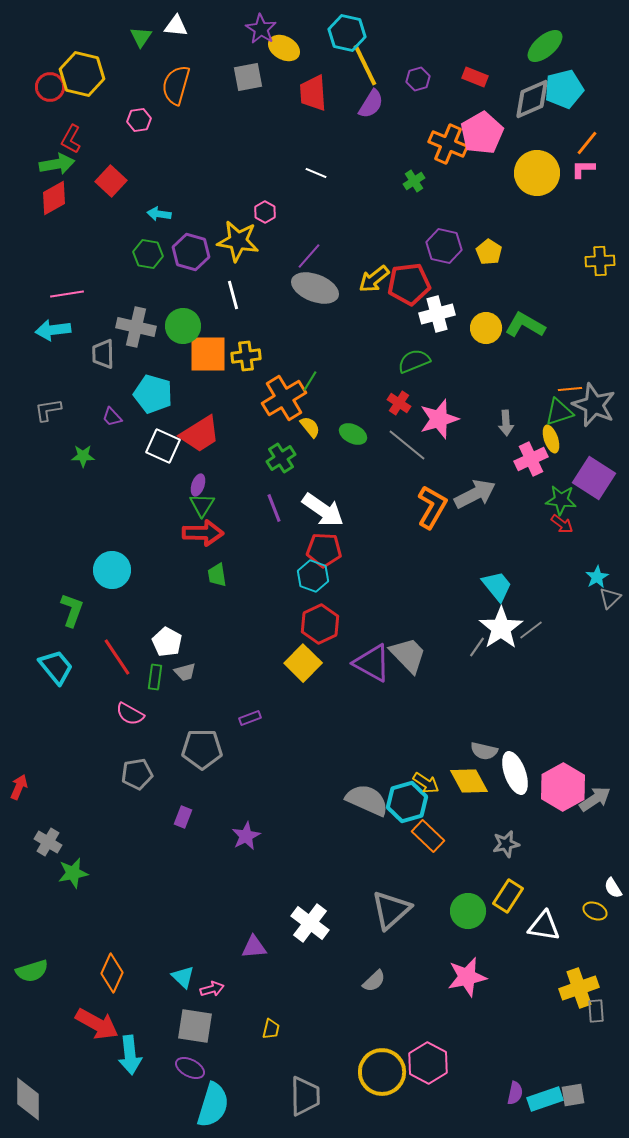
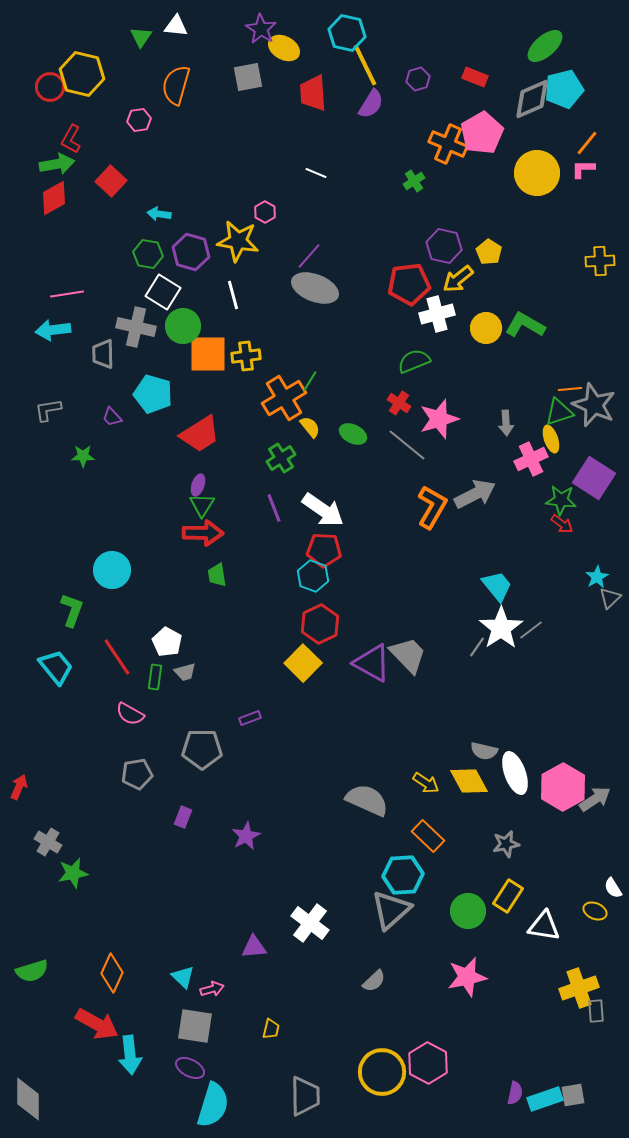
yellow arrow at (374, 279): moved 84 px right
white square at (163, 446): moved 154 px up; rotated 8 degrees clockwise
cyan hexagon at (407, 802): moved 4 px left, 73 px down; rotated 12 degrees clockwise
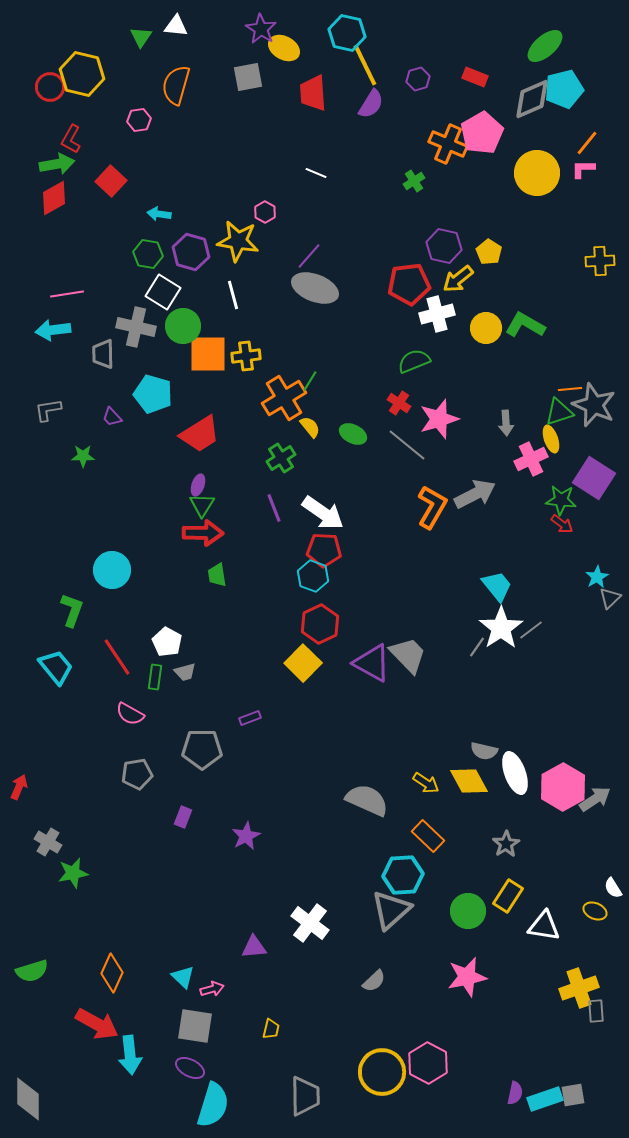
white arrow at (323, 510): moved 3 px down
gray star at (506, 844): rotated 20 degrees counterclockwise
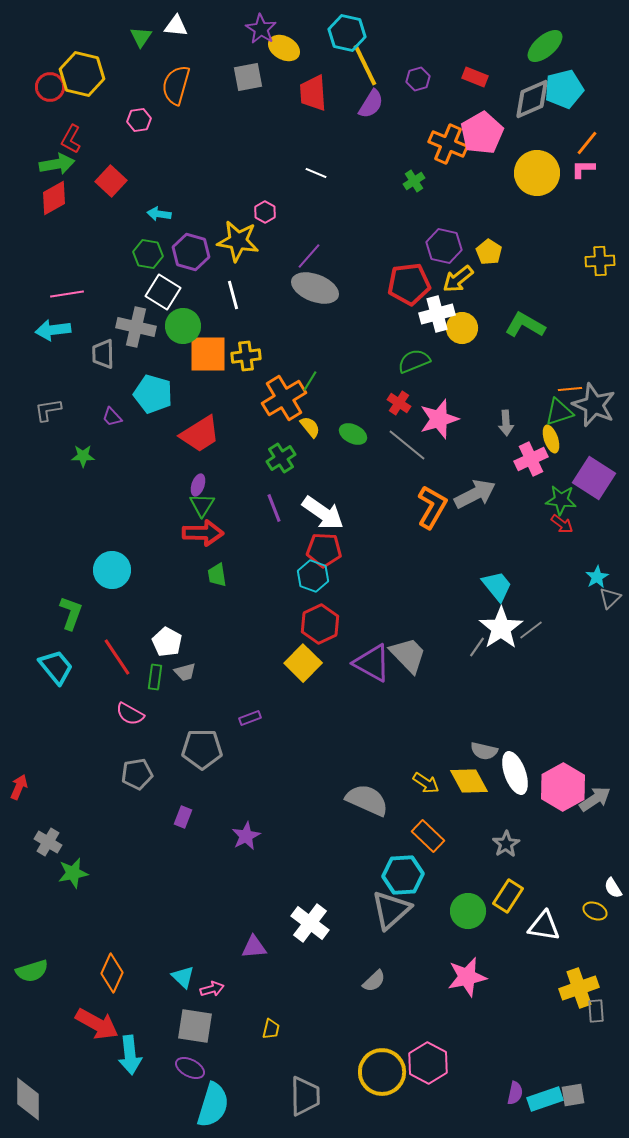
yellow circle at (486, 328): moved 24 px left
green L-shape at (72, 610): moved 1 px left, 3 px down
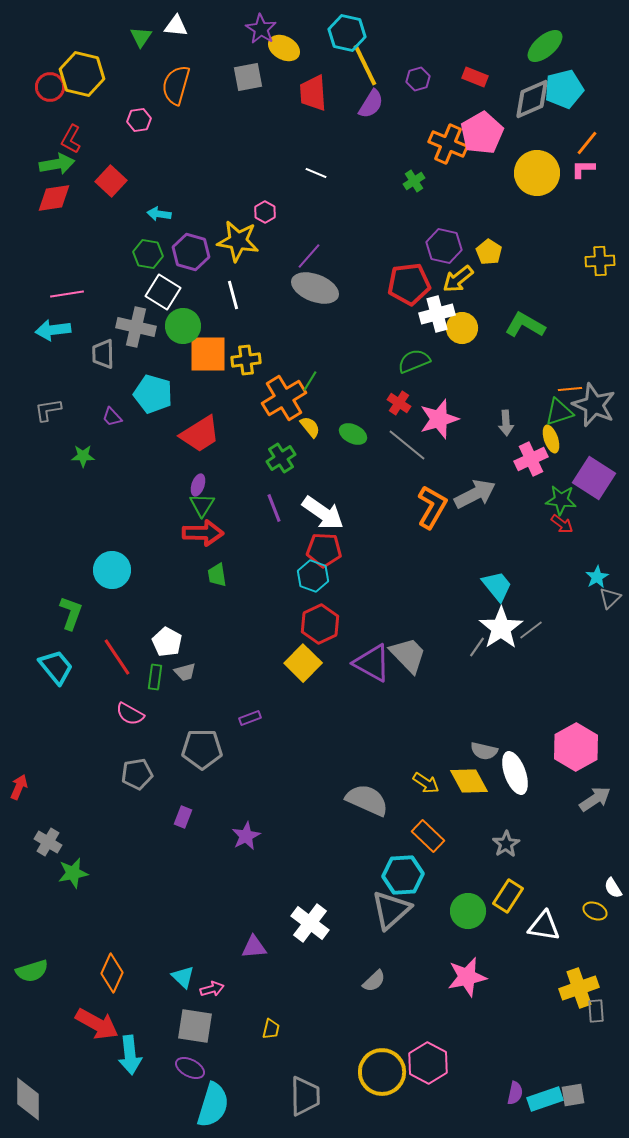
red diamond at (54, 198): rotated 21 degrees clockwise
yellow cross at (246, 356): moved 4 px down
pink hexagon at (563, 787): moved 13 px right, 40 px up
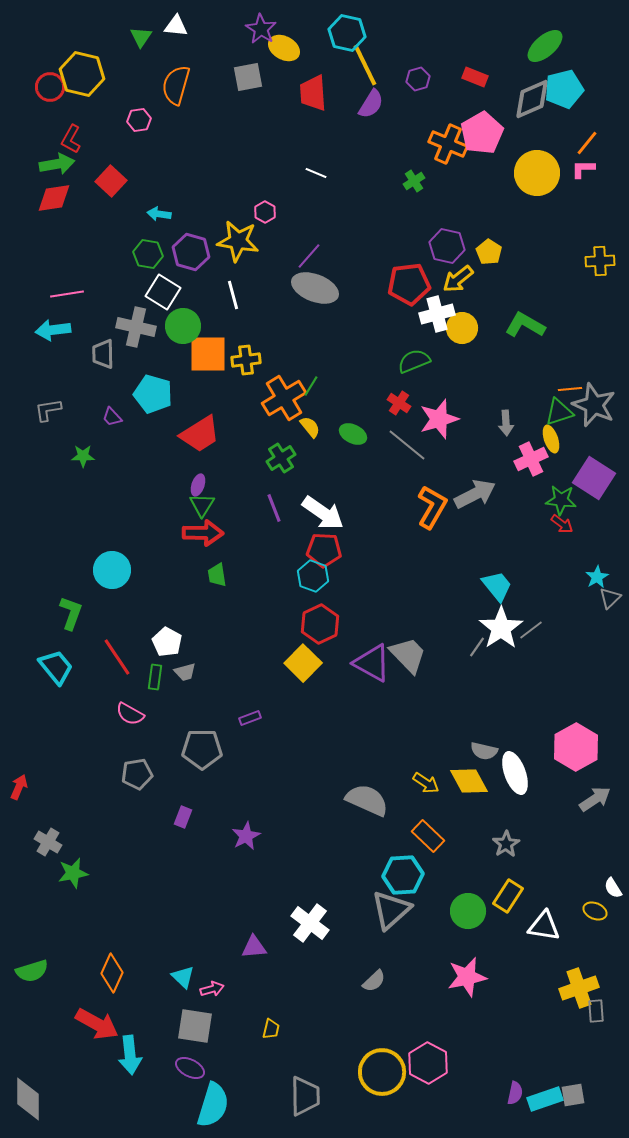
purple hexagon at (444, 246): moved 3 px right
green line at (310, 381): moved 1 px right, 5 px down
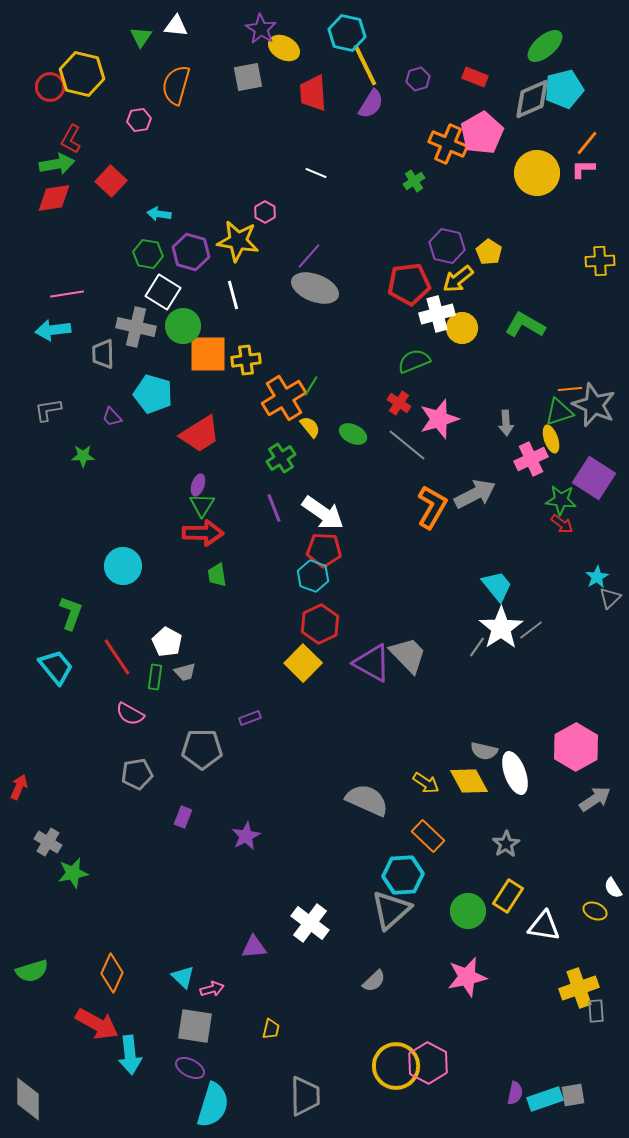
cyan circle at (112, 570): moved 11 px right, 4 px up
yellow circle at (382, 1072): moved 14 px right, 6 px up
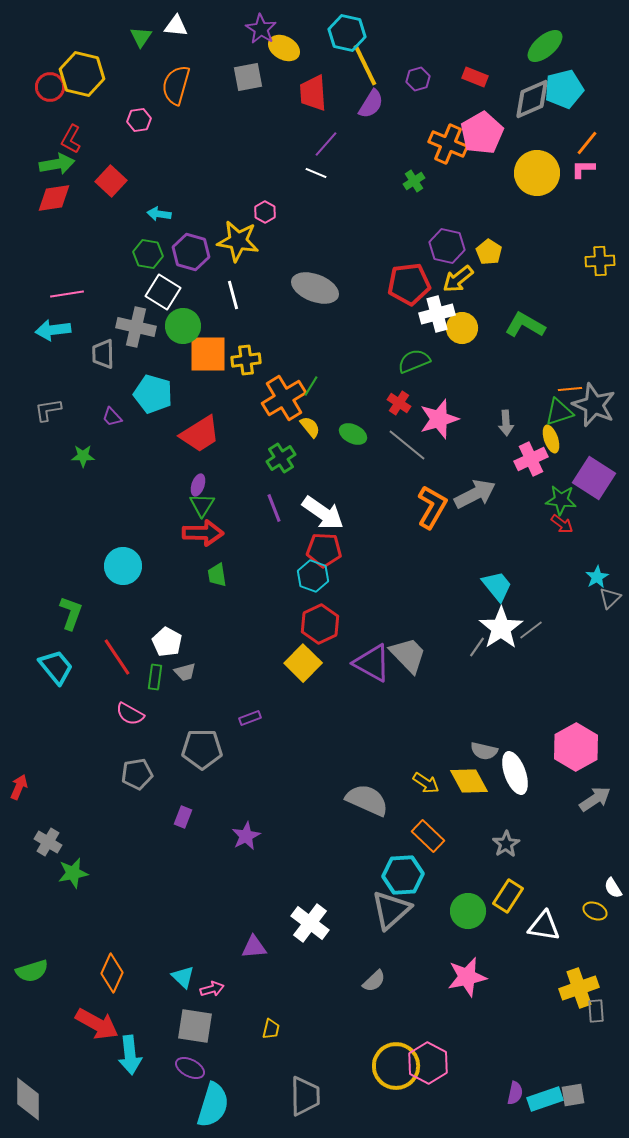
purple line at (309, 256): moved 17 px right, 112 px up
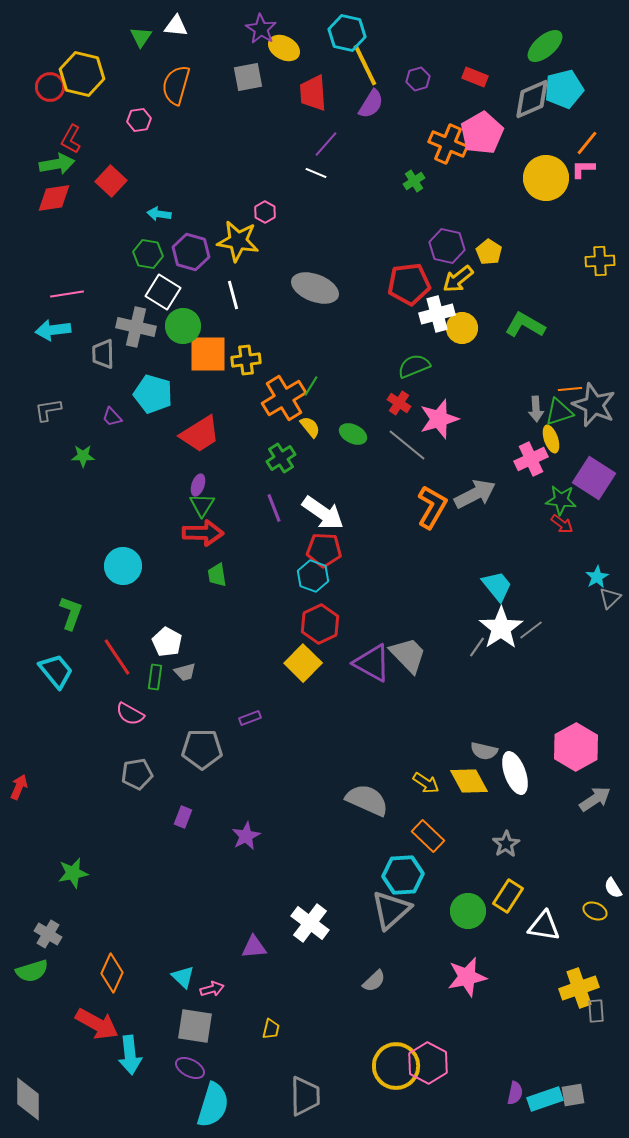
yellow circle at (537, 173): moved 9 px right, 5 px down
green semicircle at (414, 361): moved 5 px down
gray arrow at (506, 423): moved 30 px right, 14 px up
cyan trapezoid at (56, 667): moved 4 px down
gray cross at (48, 842): moved 92 px down
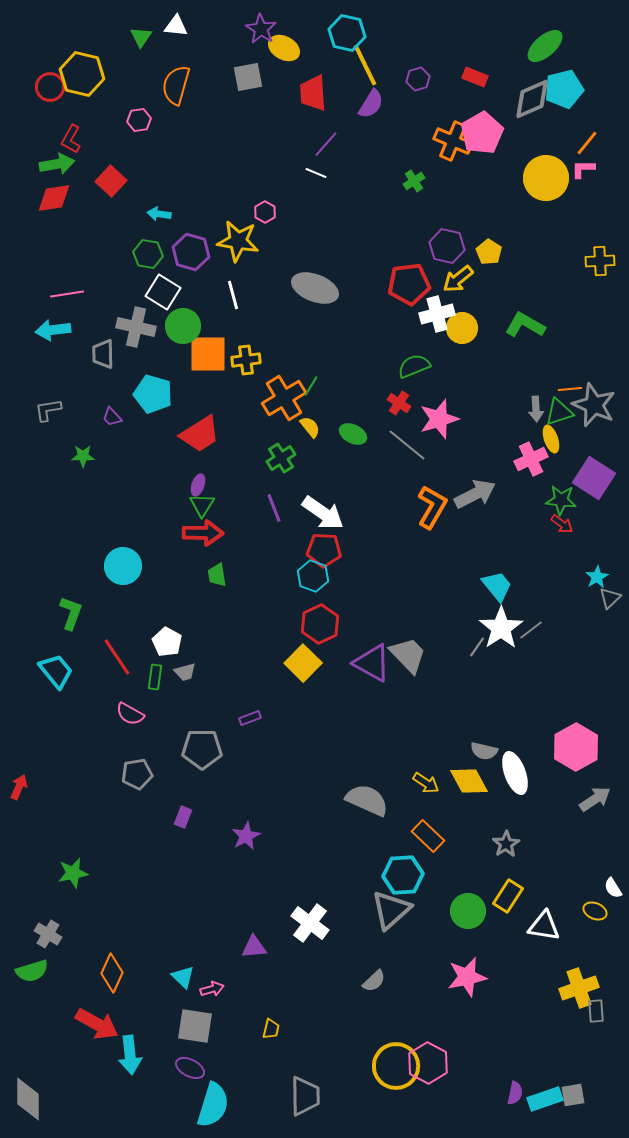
orange cross at (448, 144): moved 5 px right, 3 px up
